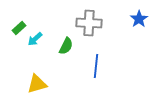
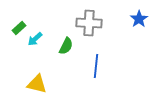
yellow triangle: rotated 30 degrees clockwise
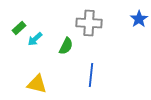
blue line: moved 5 px left, 9 px down
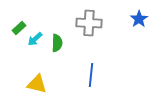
green semicircle: moved 9 px left, 3 px up; rotated 24 degrees counterclockwise
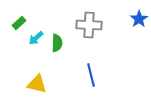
gray cross: moved 2 px down
green rectangle: moved 5 px up
cyan arrow: moved 1 px right, 1 px up
blue line: rotated 20 degrees counterclockwise
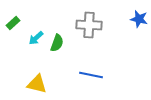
blue star: rotated 24 degrees counterclockwise
green rectangle: moved 6 px left
green semicircle: rotated 18 degrees clockwise
blue line: rotated 65 degrees counterclockwise
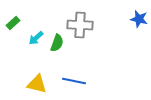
gray cross: moved 9 px left
blue line: moved 17 px left, 6 px down
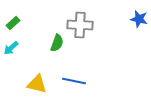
cyan arrow: moved 25 px left, 10 px down
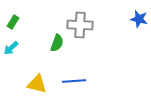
green rectangle: moved 1 px up; rotated 16 degrees counterclockwise
blue line: rotated 15 degrees counterclockwise
